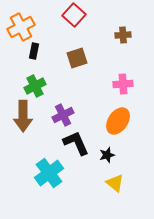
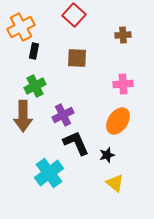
brown square: rotated 20 degrees clockwise
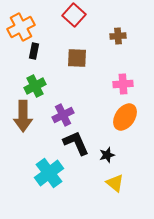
brown cross: moved 5 px left, 1 px down
orange ellipse: moved 7 px right, 4 px up
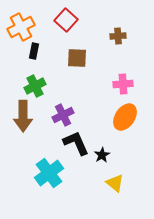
red square: moved 8 px left, 5 px down
black star: moved 5 px left; rotated 14 degrees counterclockwise
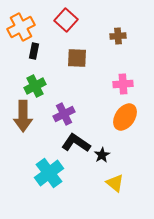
purple cross: moved 1 px right, 1 px up
black L-shape: rotated 32 degrees counterclockwise
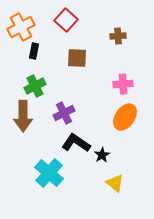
purple cross: moved 1 px up
cyan cross: rotated 12 degrees counterclockwise
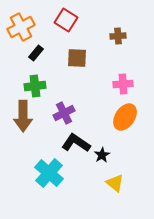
red square: rotated 10 degrees counterclockwise
black rectangle: moved 2 px right, 2 px down; rotated 28 degrees clockwise
green cross: rotated 20 degrees clockwise
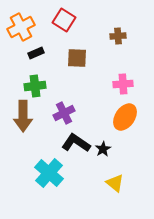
red square: moved 2 px left
black rectangle: rotated 28 degrees clockwise
black star: moved 1 px right, 6 px up
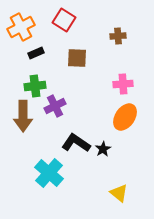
purple cross: moved 9 px left, 7 px up
yellow triangle: moved 4 px right, 10 px down
